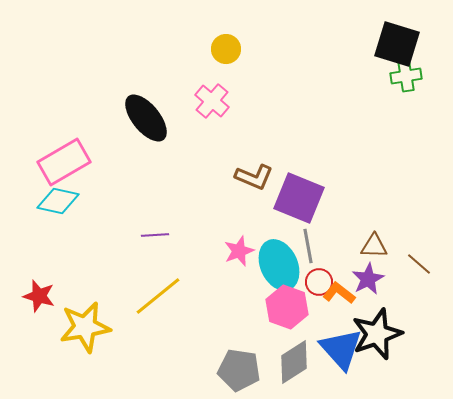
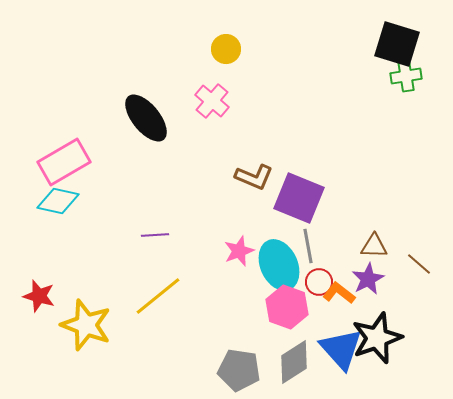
yellow star: moved 1 px right, 2 px up; rotated 30 degrees clockwise
black star: moved 4 px down
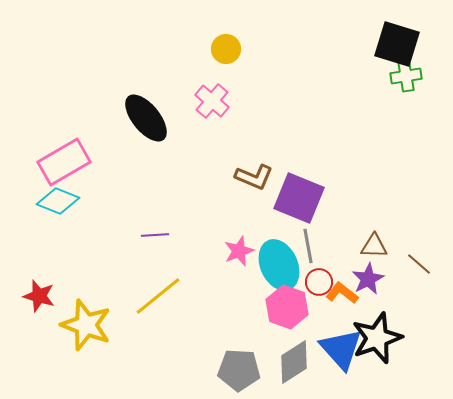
cyan diamond: rotated 9 degrees clockwise
orange L-shape: moved 3 px right
gray pentagon: rotated 6 degrees counterclockwise
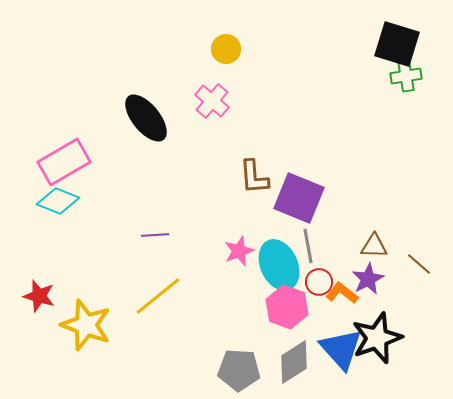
brown L-shape: rotated 63 degrees clockwise
